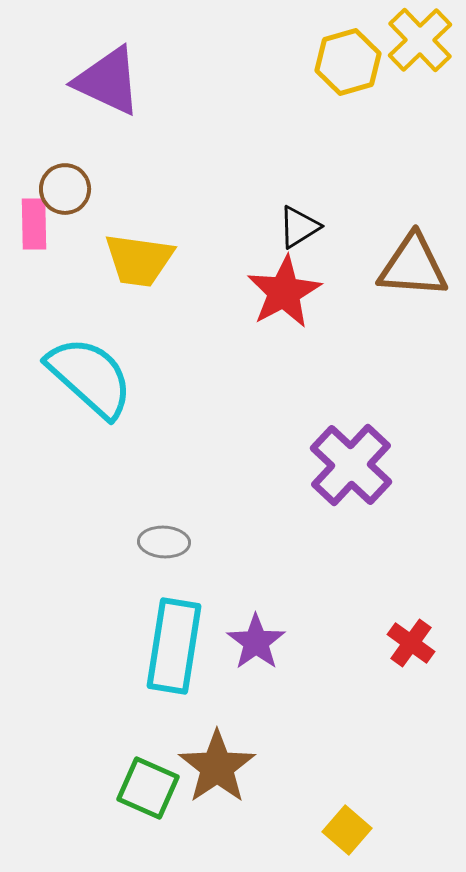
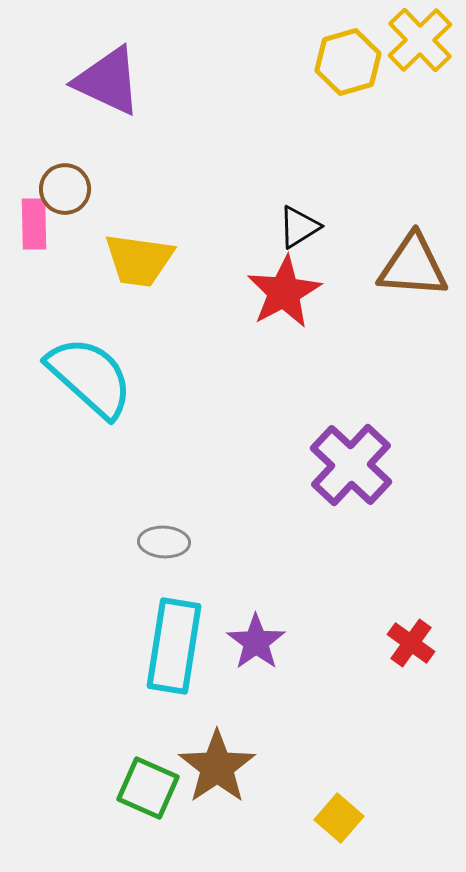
yellow square: moved 8 px left, 12 px up
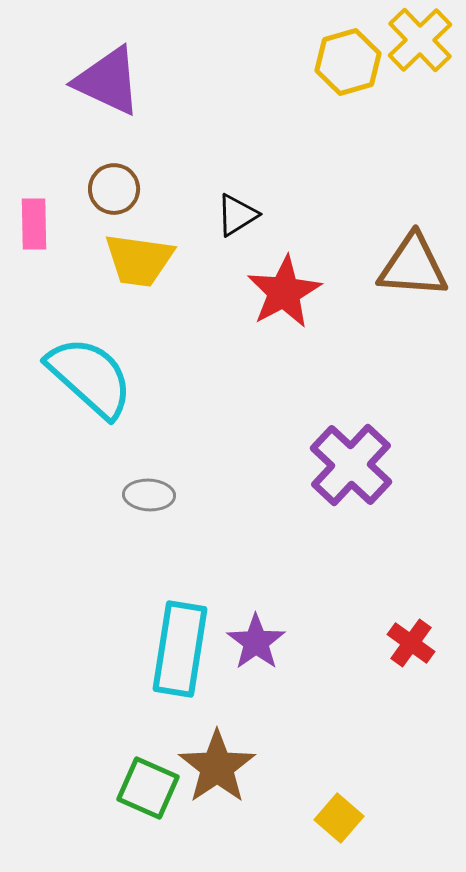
brown circle: moved 49 px right
black triangle: moved 62 px left, 12 px up
gray ellipse: moved 15 px left, 47 px up
cyan rectangle: moved 6 px right, 3 px down
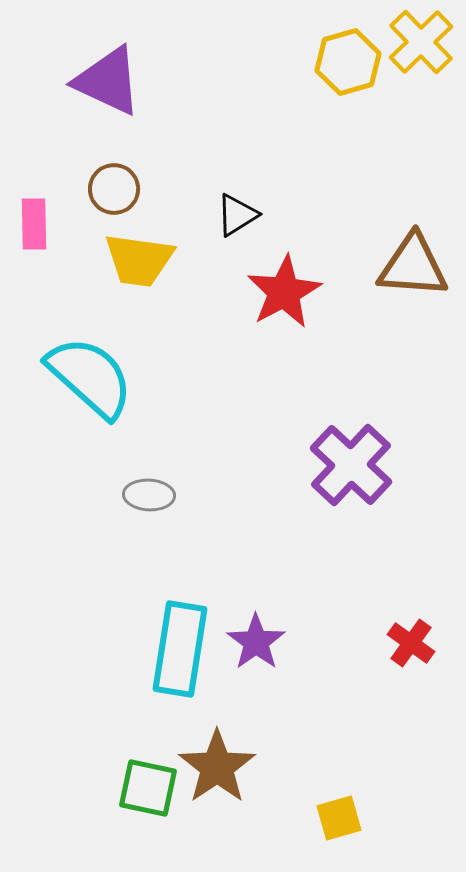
yellow cross: moved 1 px right, 2 px down
green square: rotated 12 degrees counterclockwise
yellow square: rotated 33 degrees clockwise
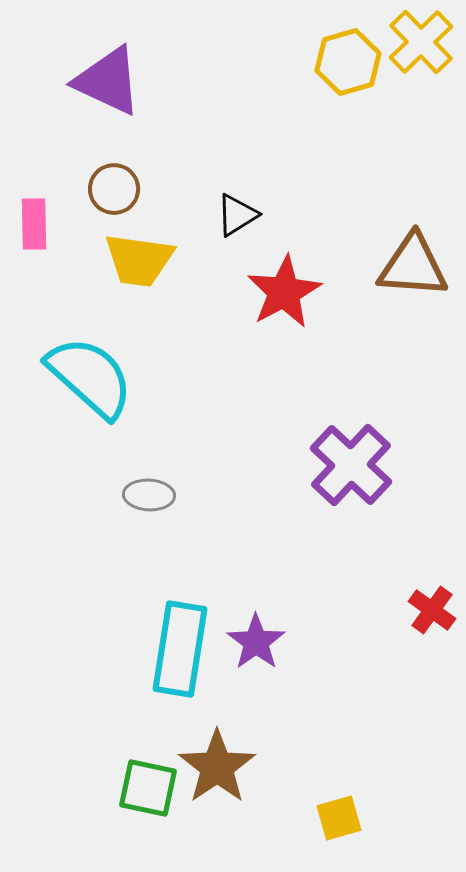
red cross: moved 21 px right, 33 px up
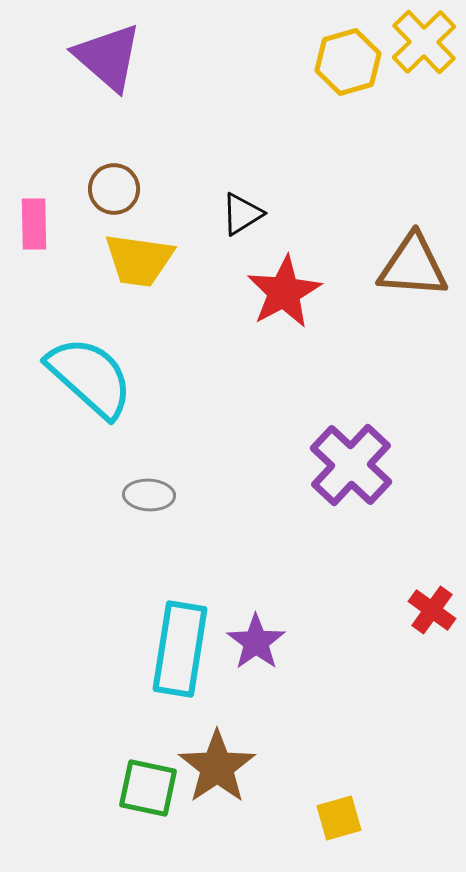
yellow cross: moved 3 px right
purple triangle: moved 24 px up; rotated 16 degrees clockwise
black triangle: moved 5 px right, 1 px up
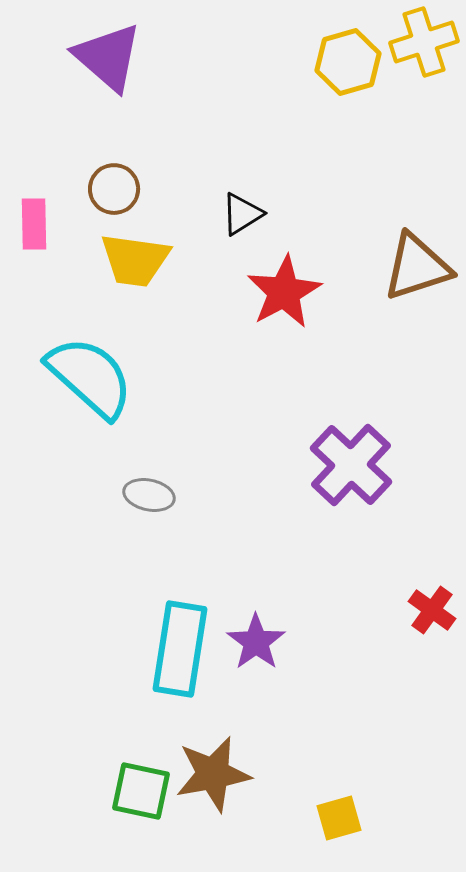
yellow cross: rotated 26 degrees clockwise
yellow trapezoid: moved 4 px left
brown triangle: moved 4 px right, 1 px down; rotated 22 degrees counterclockwise
gray ellipse: rotated 9 degrees clockwise
brown star: moved 4 px left, 7 px down; rotated 24 degrees clockwise
green square: moved 7 px left, 3 px down
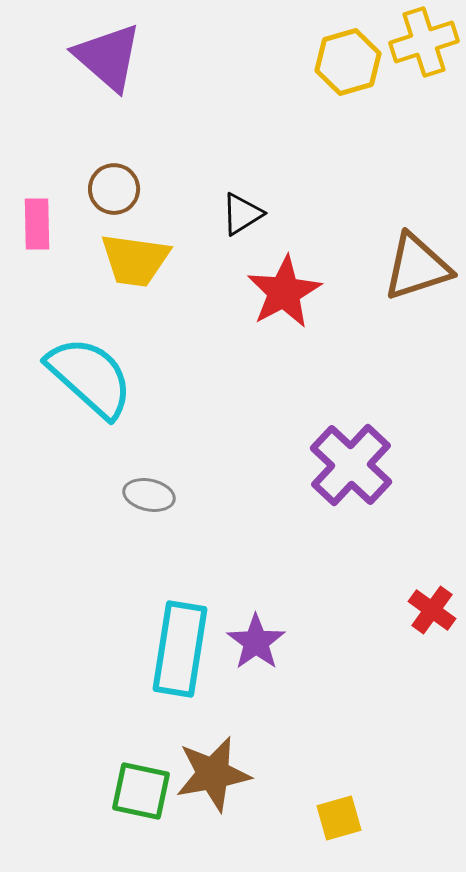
pink rectangle: moved 3 px right
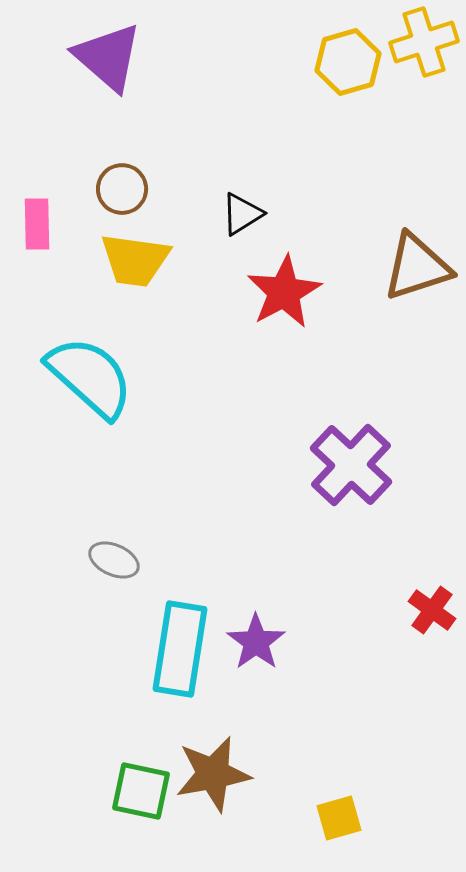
brown circle: moved 8 px right
gray ellipse: moved 35 px left, 65 px down; rotated 12 degrees clockwise
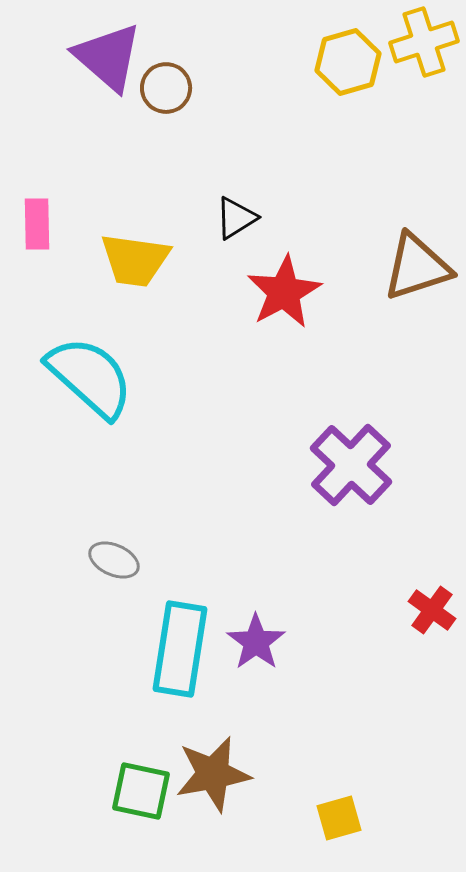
brown circle: moved 44 px right, 101 px up
black triangle: moved 6 px left, 4 px down
